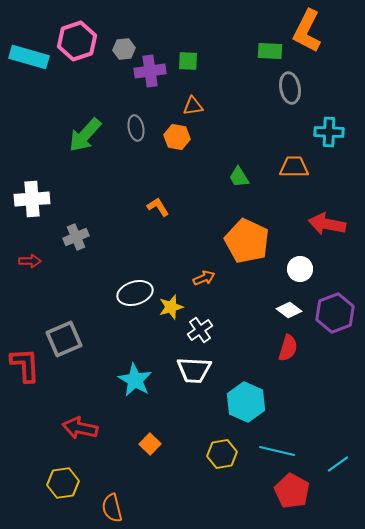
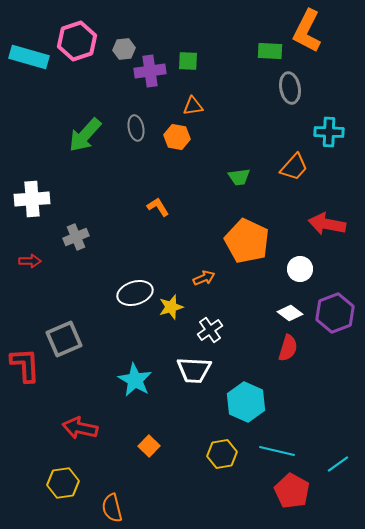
orange trapezoid at (294, 167): rotated 132 degrees clockwise
green trapezoid at (239, 177): rotated 65 degrees counterclockwise
white diamond at (289, 310): moved 1 px right, 3 px down
white cross at (200, 330): moved 10 px right
orange square at (150, 444): moved 1 px left, 2 px down
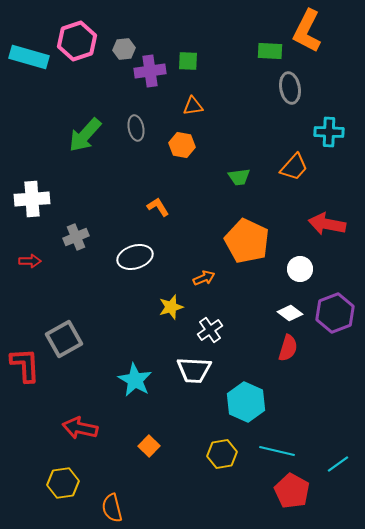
orange hexagon at (177, 137): moved 5 px right, 8 px down
white ellipse at (135, 293): moved 36 px up
gray square at (64, 339): rotated 6 degrees counterclockwise
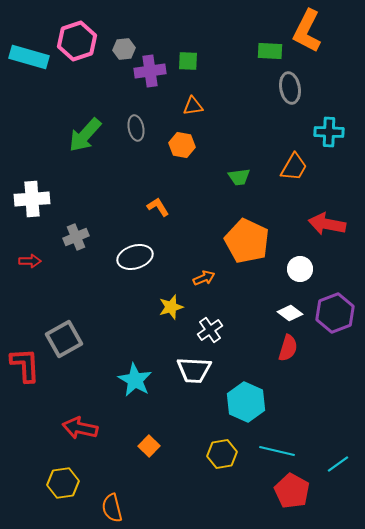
orange trapezoid at (294, 167): rotated 12 degrees counterclockwise
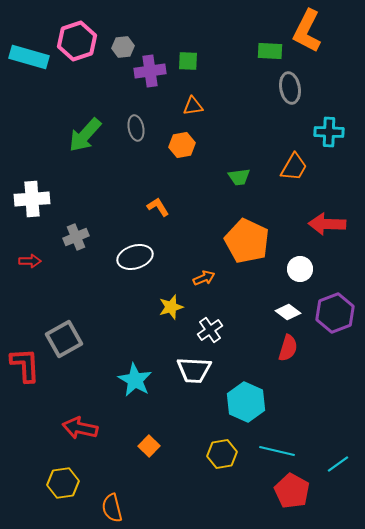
gray hexagon at (124, 49): moved 1 px left, 2 px up
orange hexagon at (182, 145): rotated 20 degrees counterclockwise
red arrow at (327, 224): rotated 9 degrees counterclockwise
white diamond at (290, 313): moved 2 px left, 1 px up
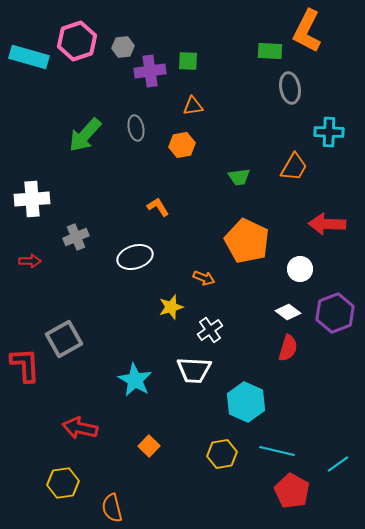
orange arrow at (204, 278): rotated 45 degrees clockwise
